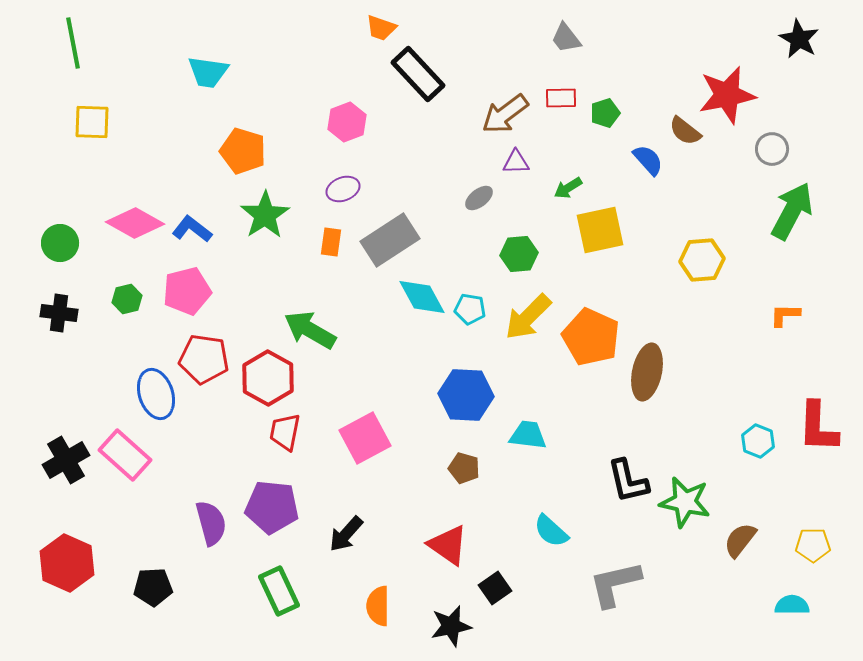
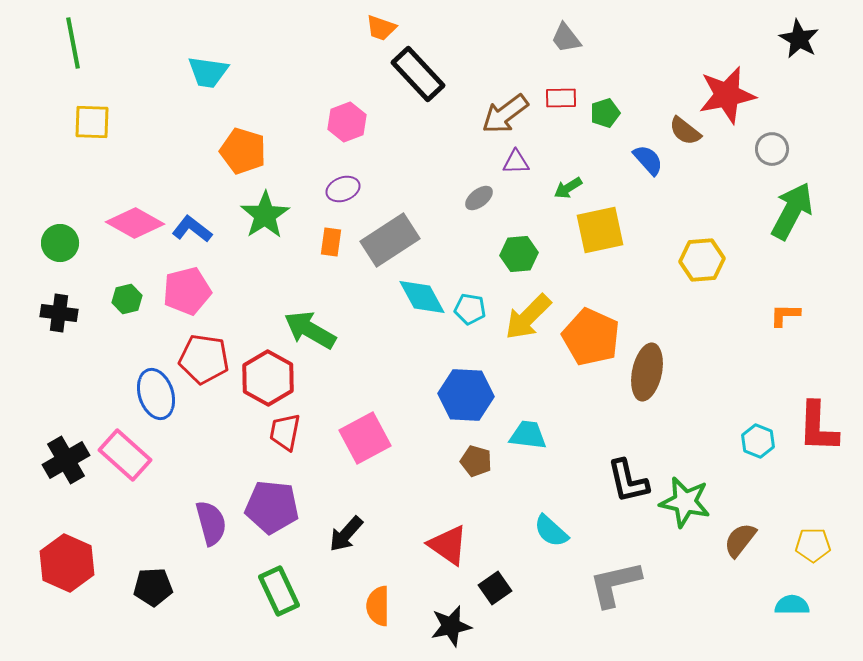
brown pentagon at (464, 468): moved 12 px right, 7 px up
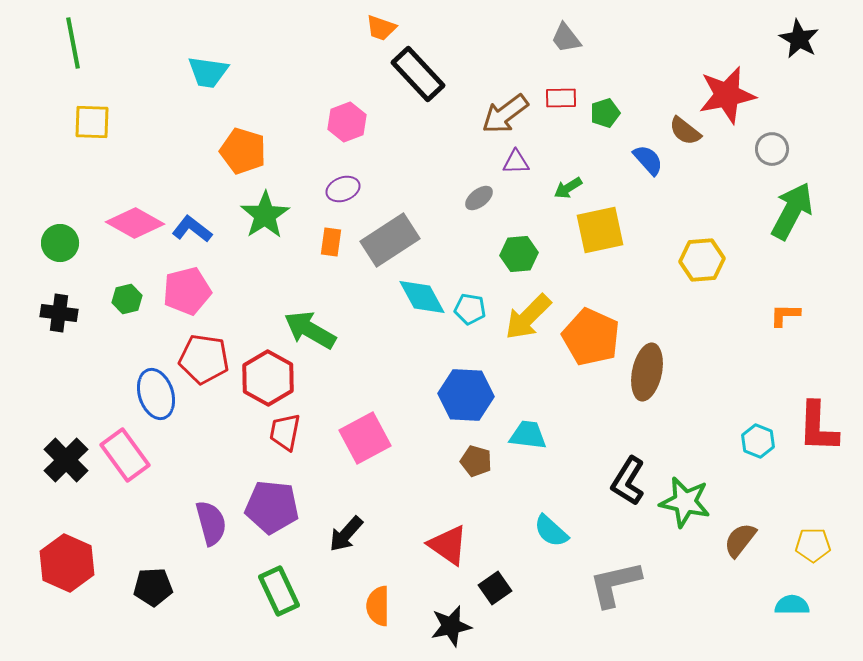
pink rectangle at (125, 455): rotated 12 degrees clockwise
black cross at (66, 460): rotated 15 degrees counterclockwise
black L-shape at (628, 481): rotated 45 degrees clockwise
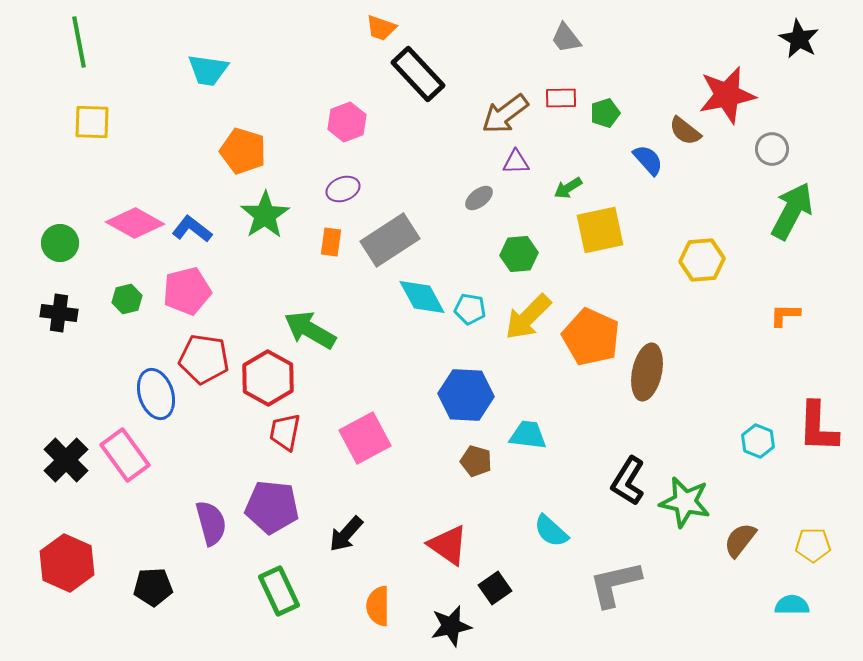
green line at (73, 43): moved 6 px right, 1 px up
cyan trapezoid at (208, 72): moved 2 px up
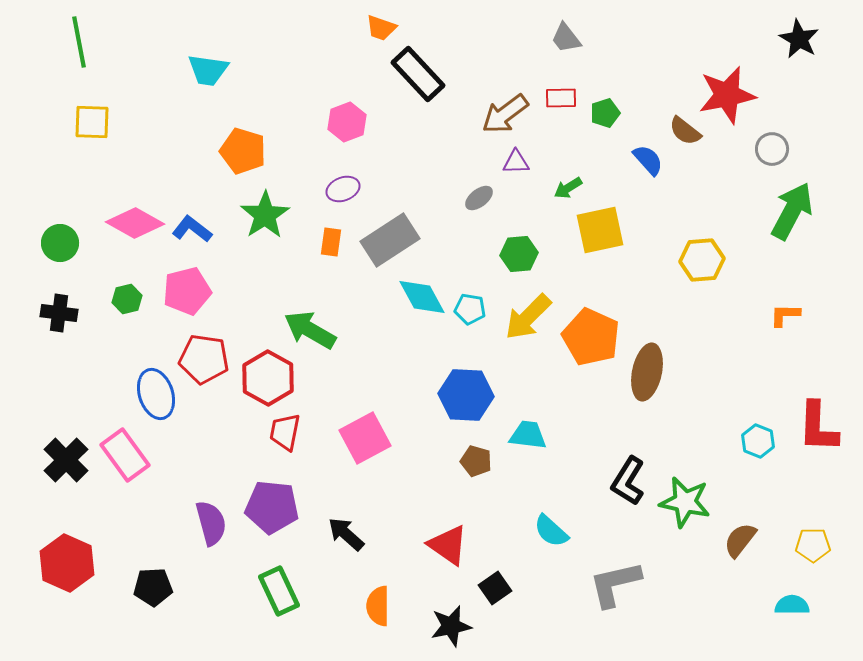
black arrow at (346, 534): rotated 90 degrees clockwise
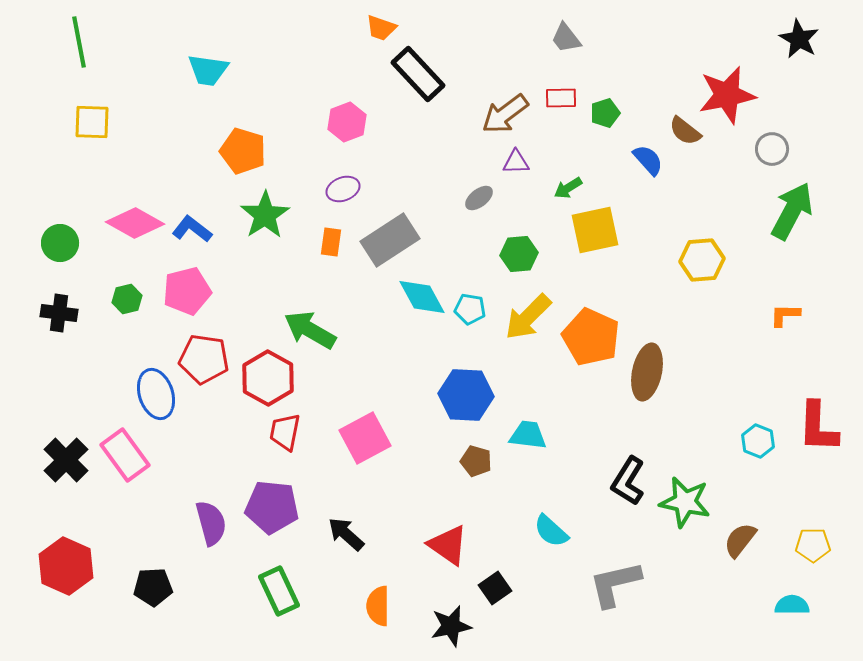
yellow square at (600, 230): moved 5 px left
red hexagon at (67, 563): moved 1 px left, 3 px down
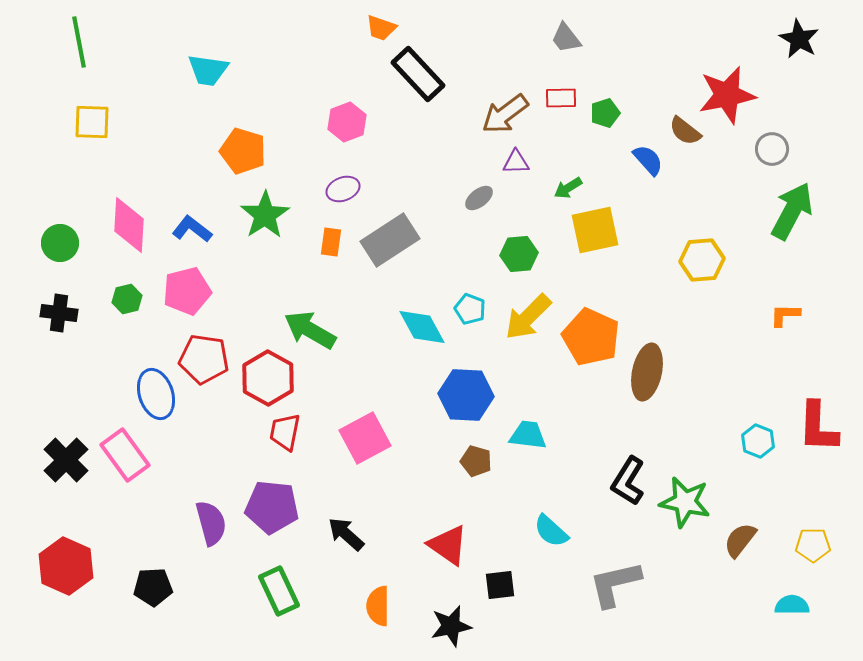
pink diamond at (135, 223): moved 6 px left, 2 px down; rotated 64 degrees clockwise
cyan diamond at (422, 297): moved 30 px down
cyan pentagon at (470, 309): rotated 12 degrees clockwise
black square at (495, 588): moved 5 px right, 3 px up; rotated 28 degrees clockwise
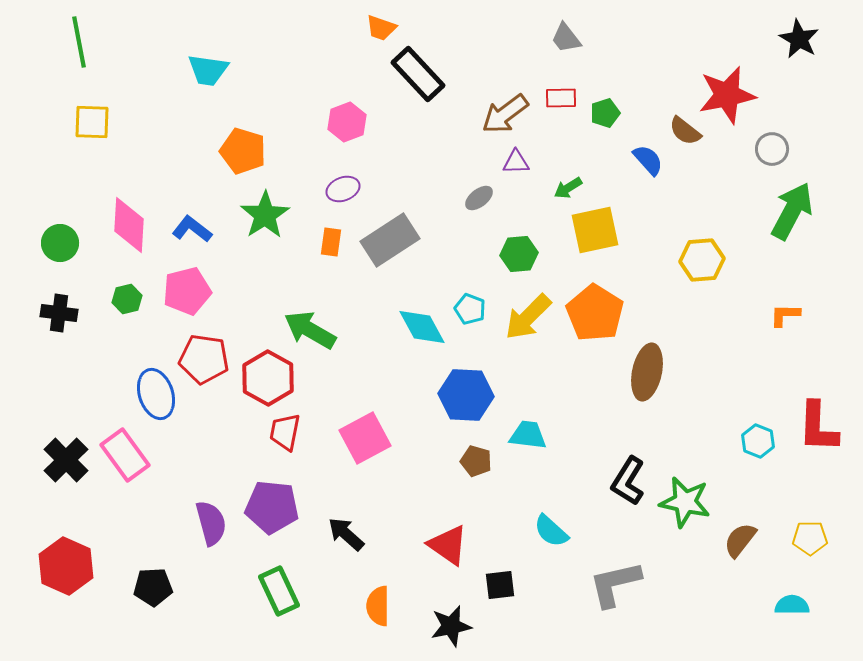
orange pentagon at (591, 337): moved 4 px right, 24 px up; rotated 8 degrees clockwise
yellow pentagon at (813, 545): moved 3 px left, 7 px up
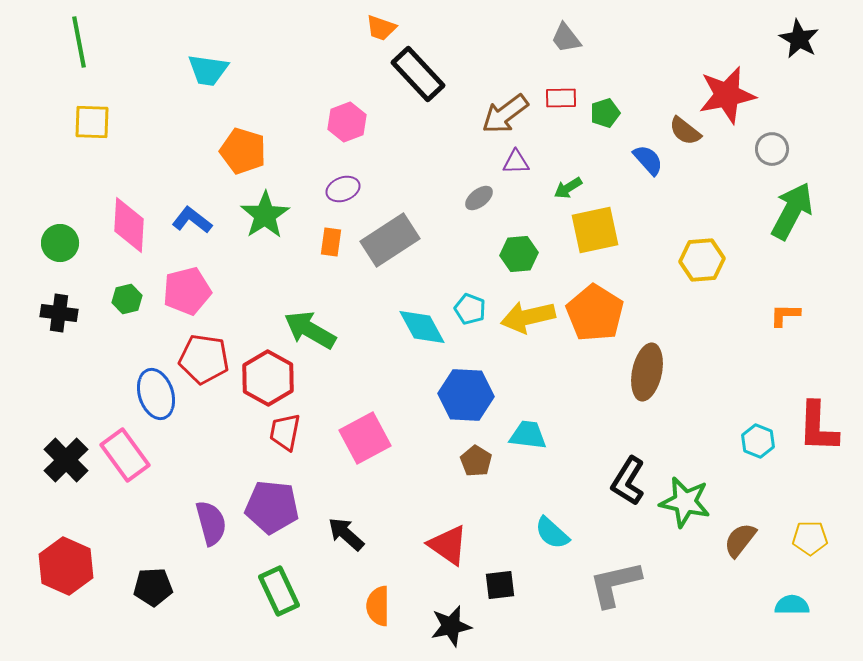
blue L-shape at (192, 229): moved 9 px up
yellow arrow at (528, 317): rotated 32 degrees clockwise
brown pentagon at (476, 461): rotated 16 degrees clockwise
cyan semicircle at (551, 531): moved 1 px right, 2 px down
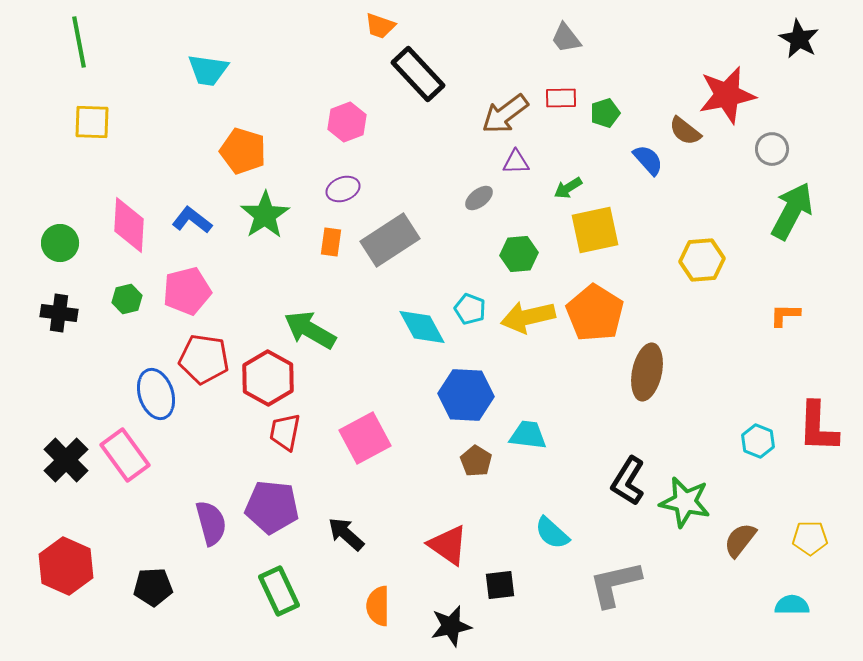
orange trapezoid at (381, 28): moved 1 px left, 2 px up
